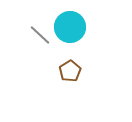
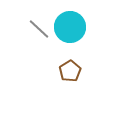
gray line: moved 1 px left, 6 px up
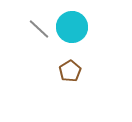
cyan circle: moved 2 px right
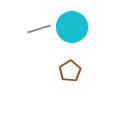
gray line: rotated 60 degrees counterclockwise
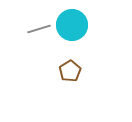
cyan circle: moved 2 px up
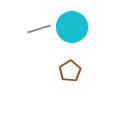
cyan circle: moved 2 px down
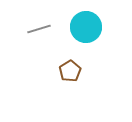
cyan circle: moved 14 px right
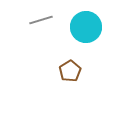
gray line: moved 2 px right, 9 px up
